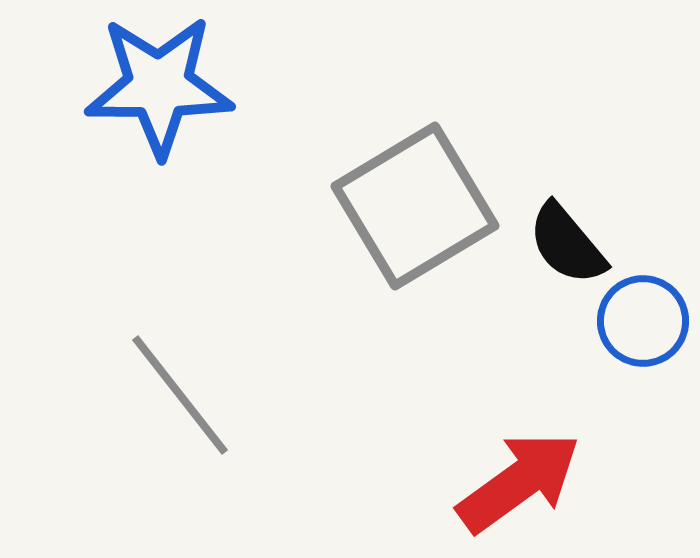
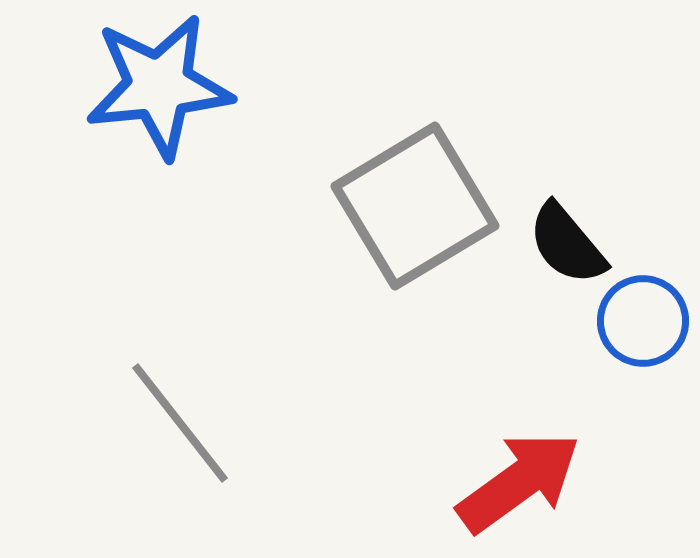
blue star: rotated 6 degrees counterclockwise
gray line: moved 28 px down
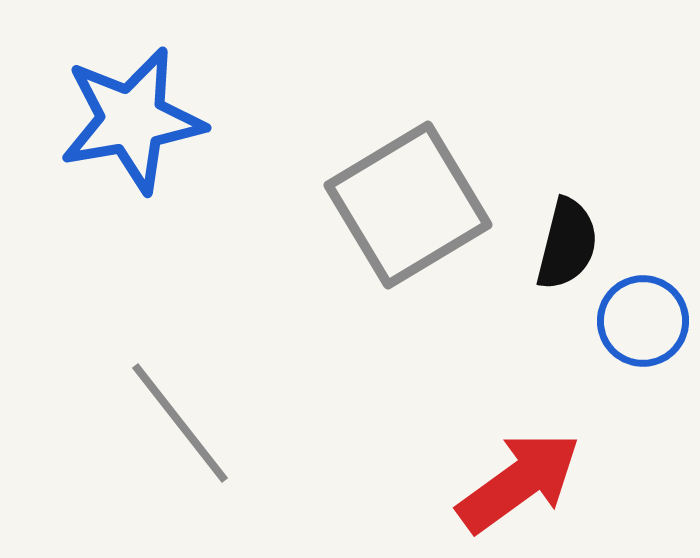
blue star: moved 27 px left, 34 px down; rotated 4 degrees counterclockwise
gray square: moved 7 px left, 1 px up
black semicircle: rotated 126 degrees counterclockwise
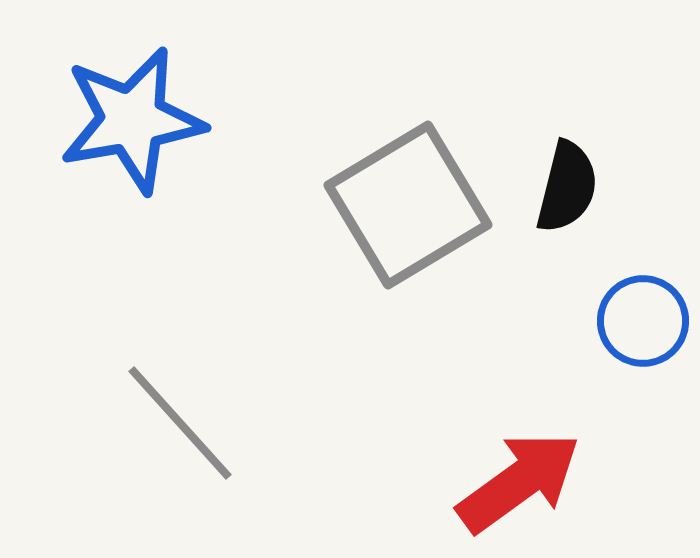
black semicircle: moved 57 px up
gray line: rotated 4 degrees counterclockwise
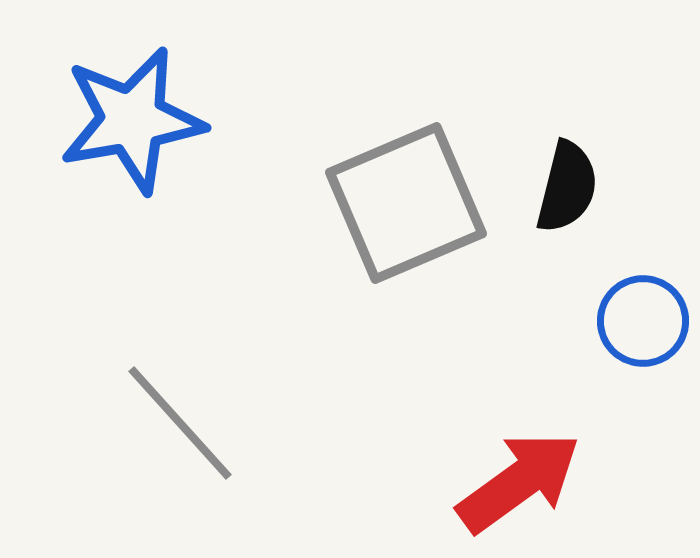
gray square: moved 2 px left, 2 px up; rotated 8 degrees clockwise
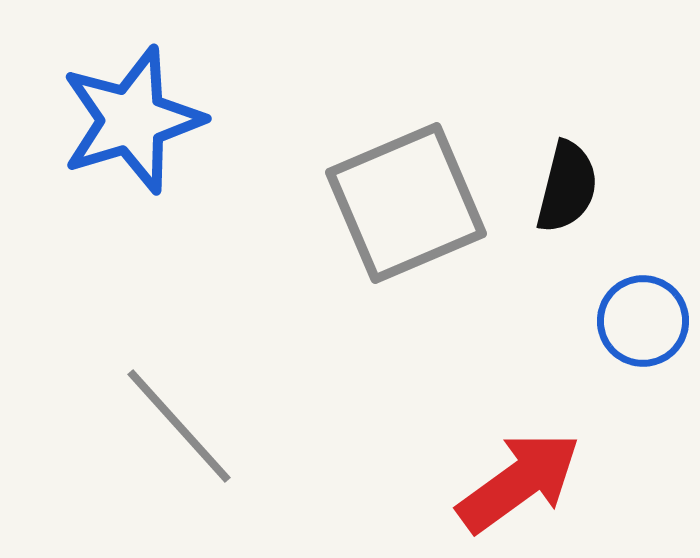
blue star: rotated 7 degrees counterclockwise
gray line: moved 1 px left, 3 px down
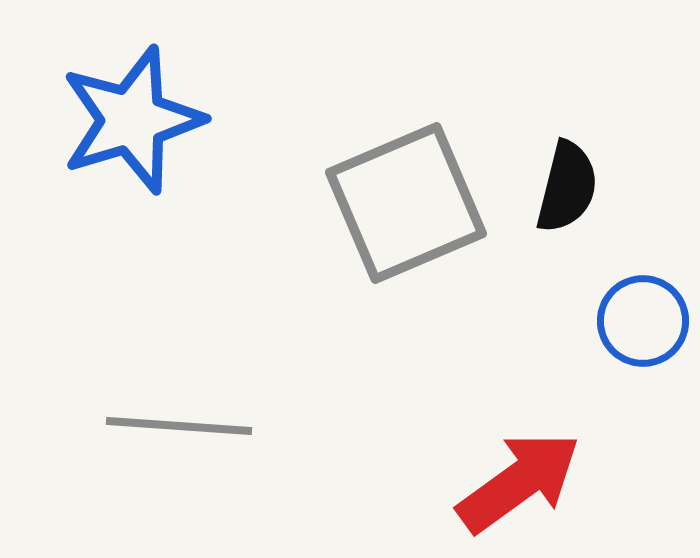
gray line: rotated 44 degrees counterclockwise
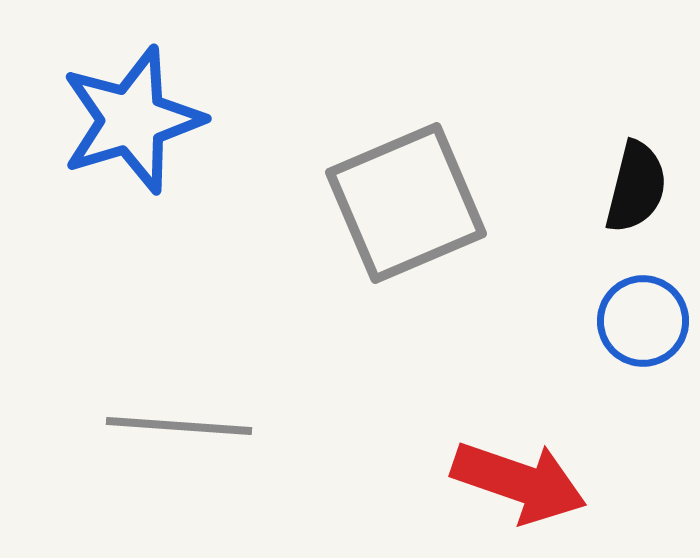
black semicircle: moved 69 px right
red arrow: rotated 55 degrees clockwise
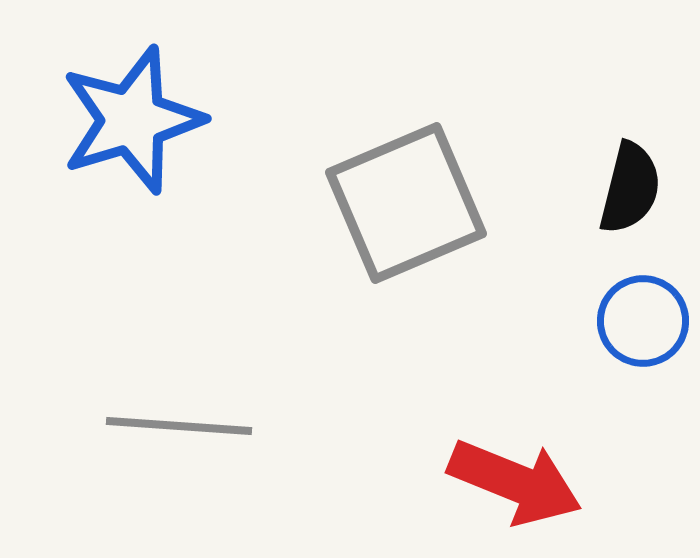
black semicircle: moved 6 px left, 1 px down
red arrow: moved 4 px left; rotated 3 degrees clockwise
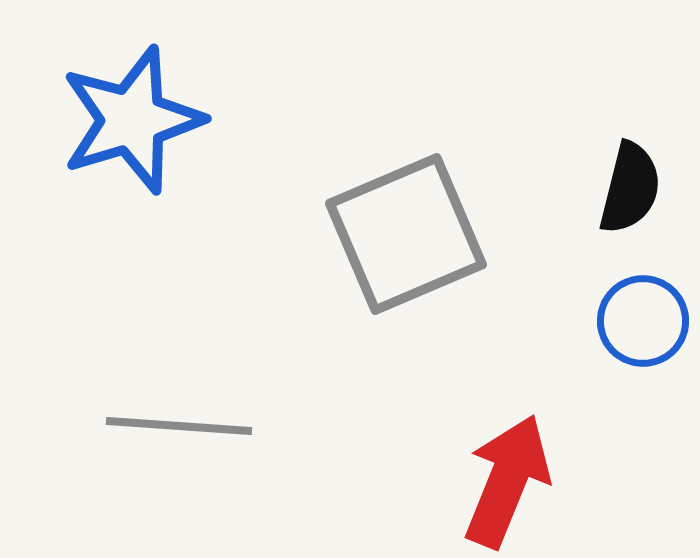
gray square: moved 31 px down
red arrow: moved 8 px left, 1 px up; rotated 90 degrees counterclockwise
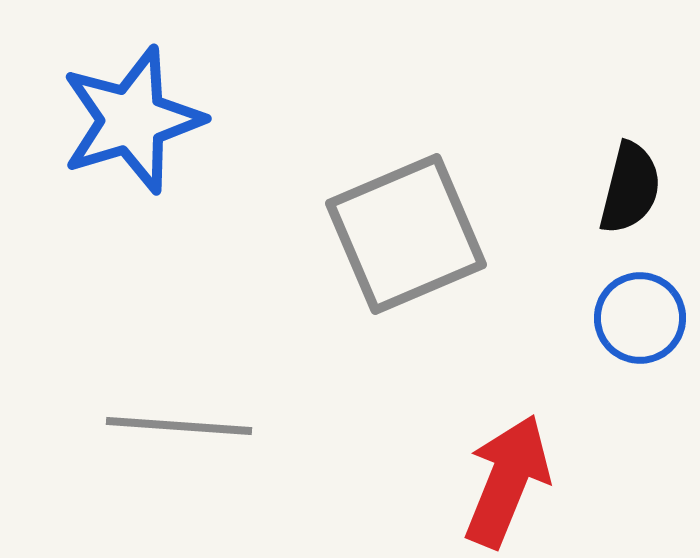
blue circle: moved 3 px left, 3 px up
